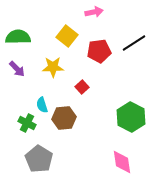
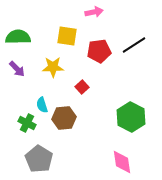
yellow square: rotated 30 degrees counterclockwise
black line: moved 2 px down
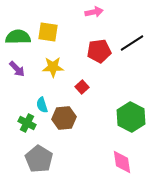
yellow square: moved 19 px left, 4 px up
black line: moved 2 px left, 2 px up
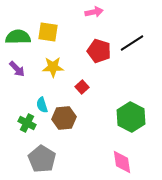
red pentagon: rotated 25 degrees clockwise
gray pentagon: moved 3 px right
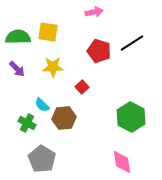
cyan semicircle: rotated 28 degrees counterclockwise
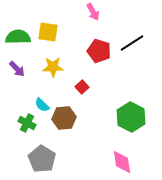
pink arrow: moved 1 px left; rotated 72 degrees clockwise
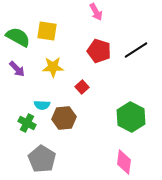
pink arrow: moved 3 px right
yellow square: moved 1 px left, 1 px up
green semicircle: rotated 30 degrees clockwise
black line: moved 4 px right, 7 px down
cyan semicircle: rotated 42 degrees counterclockwise
pink diamond: moved 2 px right; rotated 15 degrees clockwise
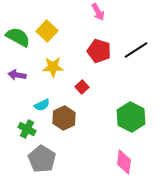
pink arrow: moved 2 px right
yellow square: rotated 35 degrees clockwise
purple arrow: moved 6 px down; rotated 144 degrees clockwise
cyan semicircle: rotated 28 degrees counterclockwise
brown hexagon: rotated 20 degrees counterclockwise
green cross: moved 6 px down
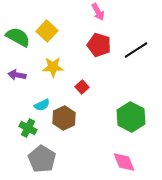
red pentagon: moved 6 px up
green cross: moved 1 px right, 1 px up
pink diamond: rotated 30 degrees counterclockwise
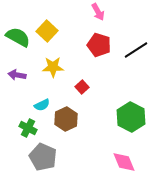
brown hexagon: moved 2 px right, 1 px down
gray pentagon: moved 1 px right, 2 px up; rotated 8 degrees counterclockwise
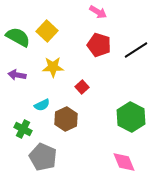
pink arrow: rotated 30 degrees counterclockwise
green cross: moved 5 px left, 1 px down
